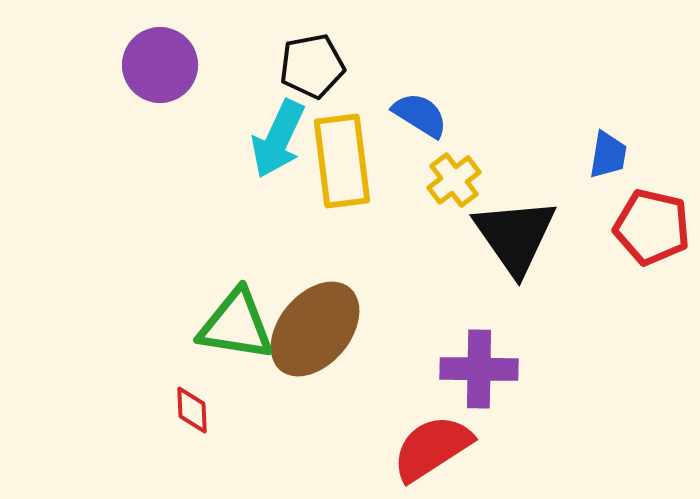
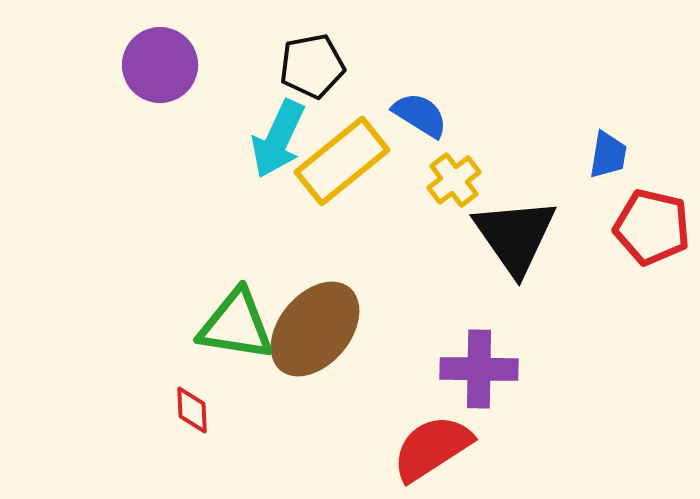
yellow rectangle: rotated 58 degrees clockwise
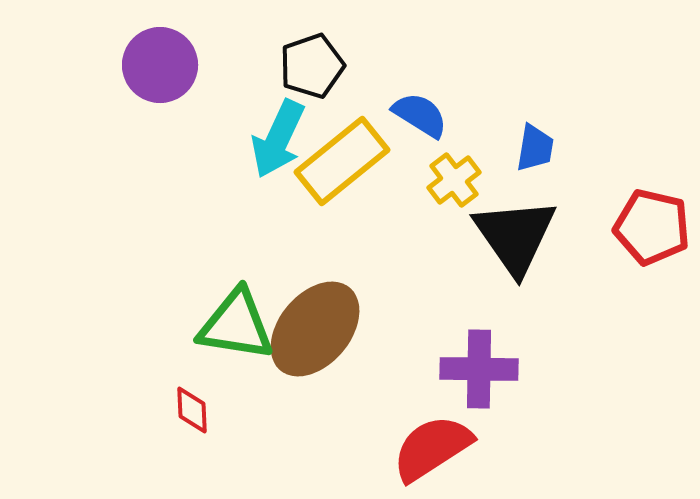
black pentagon: rotated 8 degrees counterclockwise
blue trapezoid: moved 73 px left, 7 px up
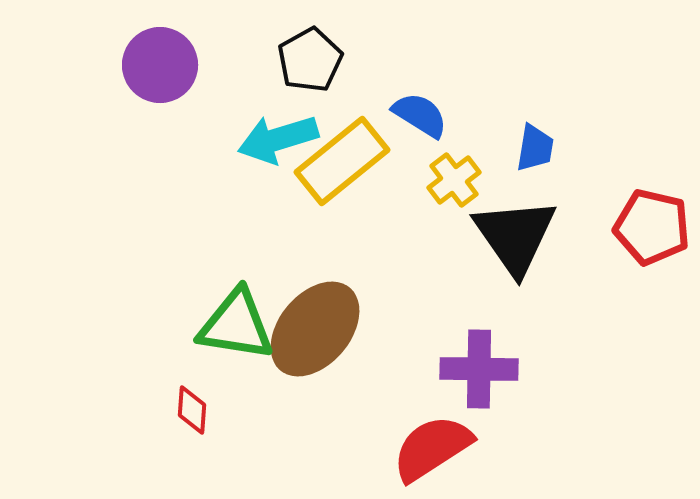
black pentagon: moved 2 px left, 6 px up; rotated 10 degrees counterclockwise
cyan arrow: rotated 48 degrees clockwise
red diamond: rotated 6 degrees clockwise
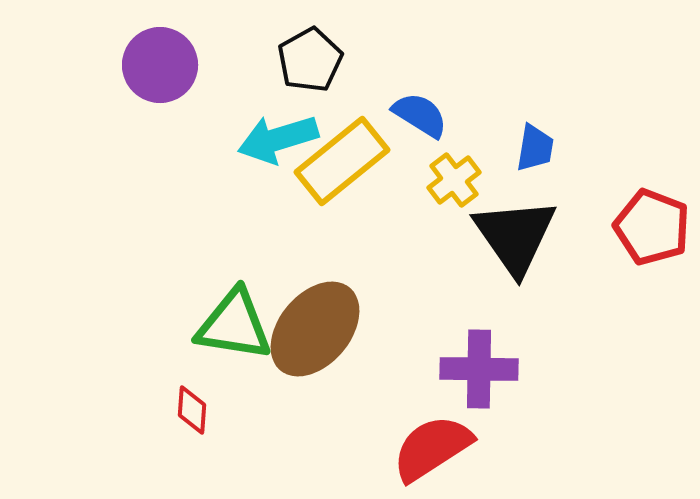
red pentagon: rotated 8 degrees clockwise
green triangle: moved 2 px left
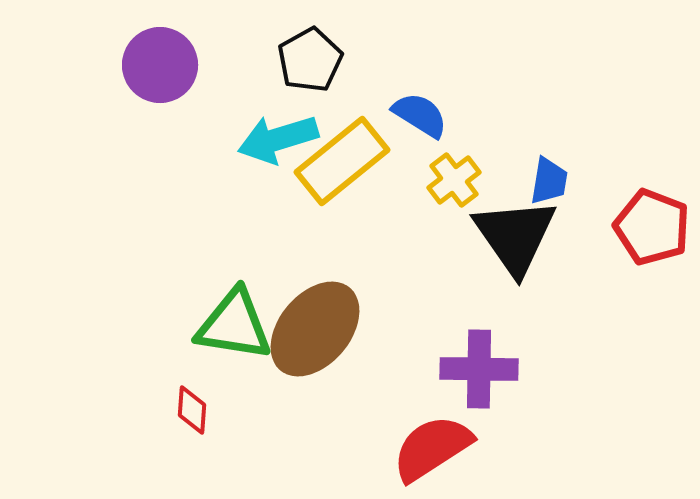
blue trapezoid: moved 14 px right, 33 px down
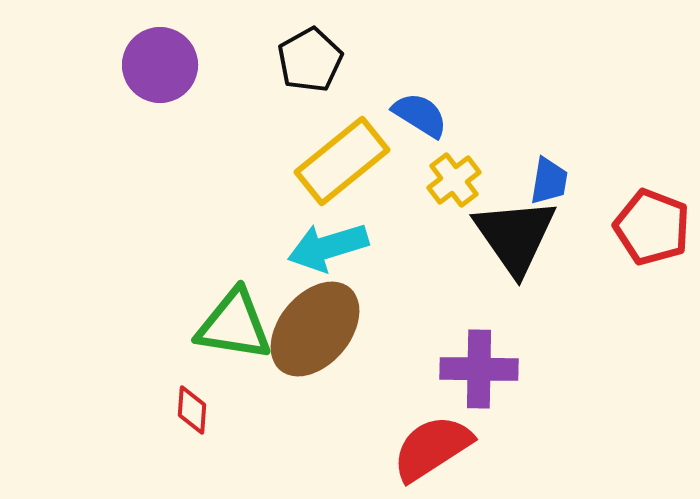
cyan arrow: moved 50 px right, 108 px down
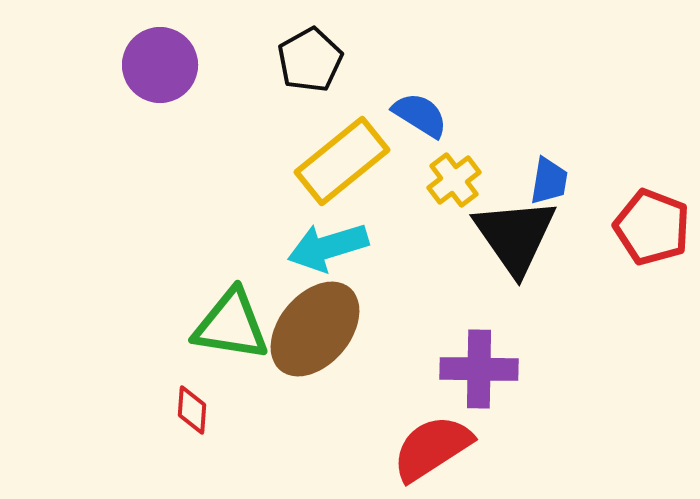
green triangle: moved 3 px left
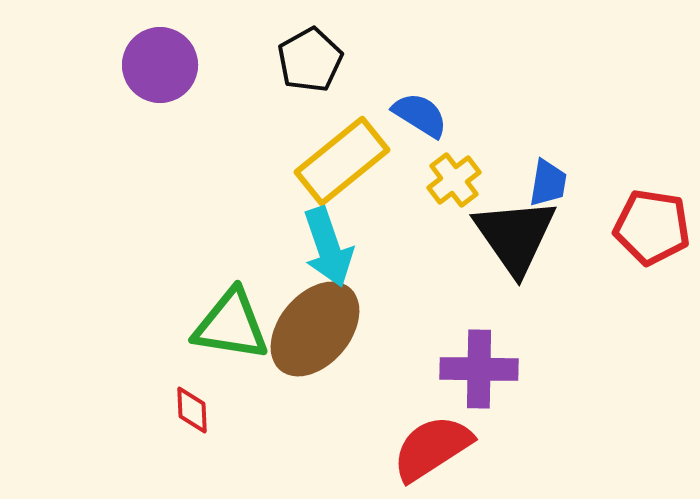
blue trapezoid: moved 1 px left, 2 px down
red pentagon: rotated 12 degrees counterclockwise
cyan arrow: rotated 92 degrees counterclockwise
red diamond: rotated 6 degrees counterclockwise
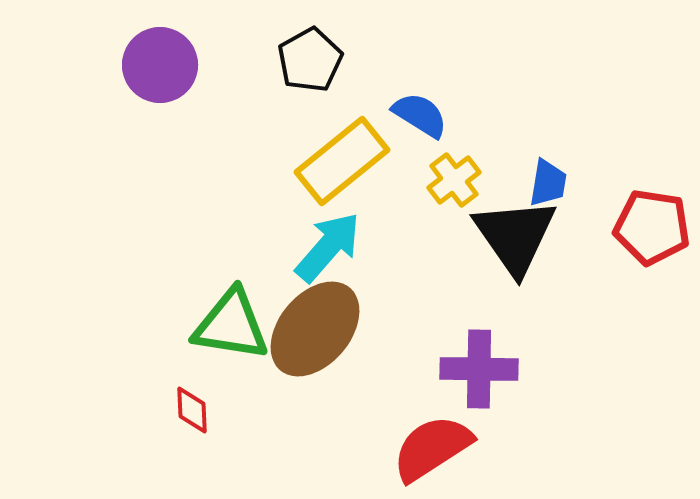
cyan arrow: rotated 120 degrees counterclockwise
